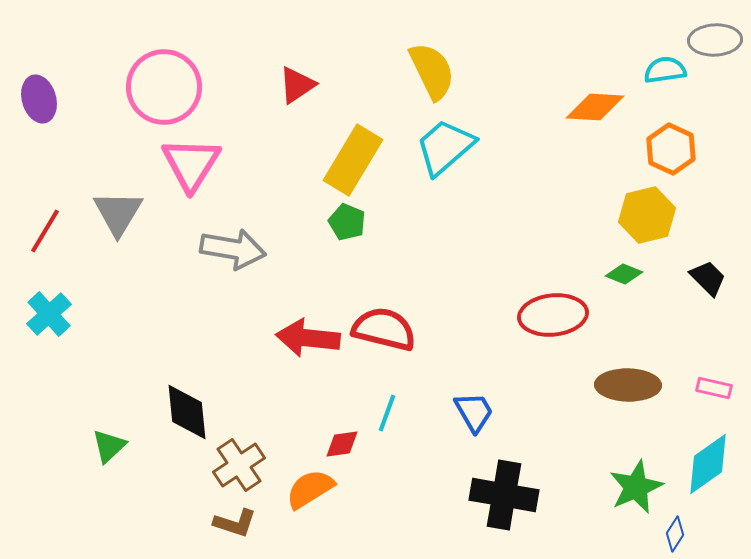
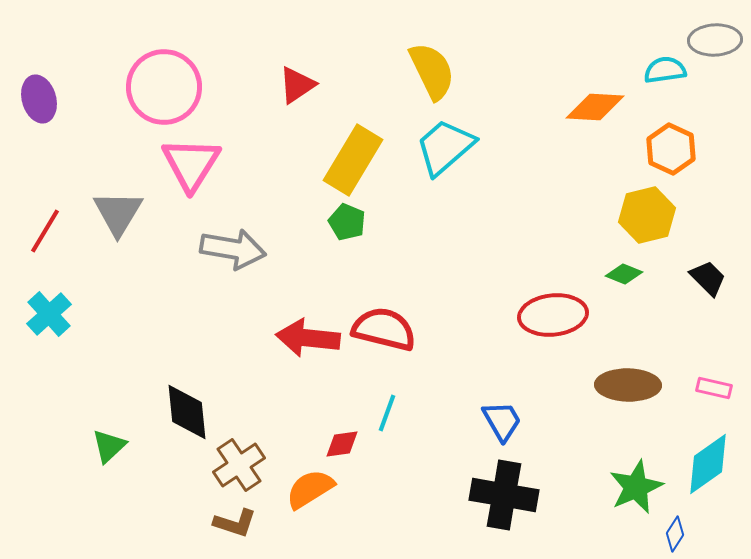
blue trapezoid: moved 28 px right, 9 px down
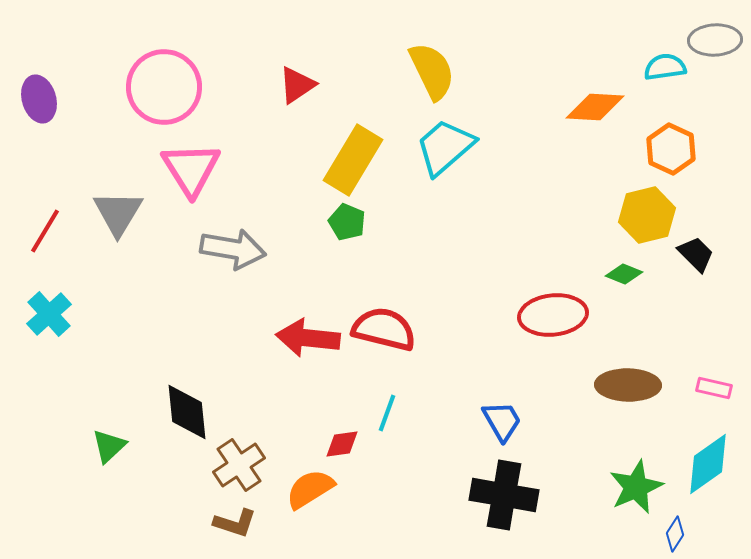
cyan semicircle: moved 3 px up
pink triangle: moved 5 px down; rotated 4 degrees counterclockwise
black trapezoid: moved 12 px left, 24 px up
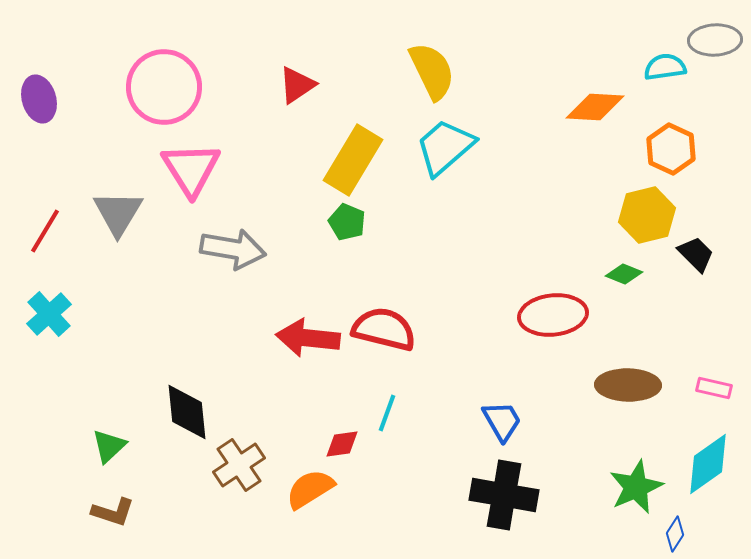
brown L-shape: moved 122 px left, 11 px up
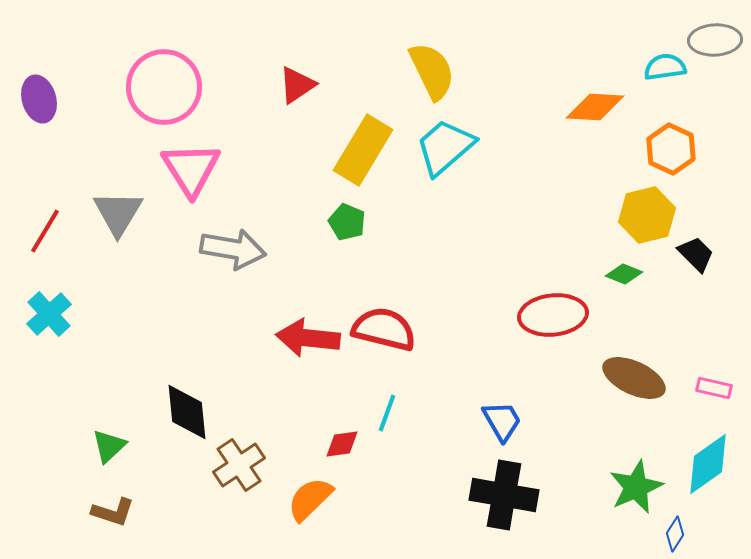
yellow rectangle: moved 10 px right, 10 px up
brown ellipse: moved 6 px right, 7 px up; rotated 24 degrees clockwise
orange semicircle: moved 10 px down; rotated 12 degrees counterclockwise
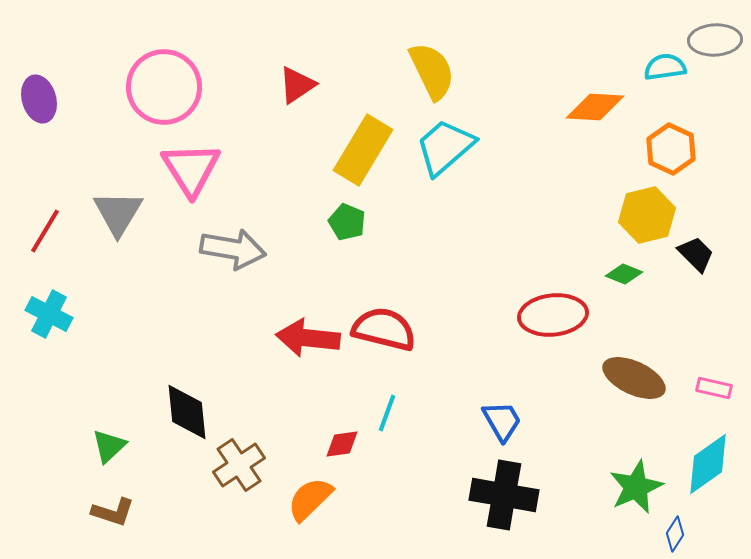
cyan cross: rotated 21 degrees counterclockwise
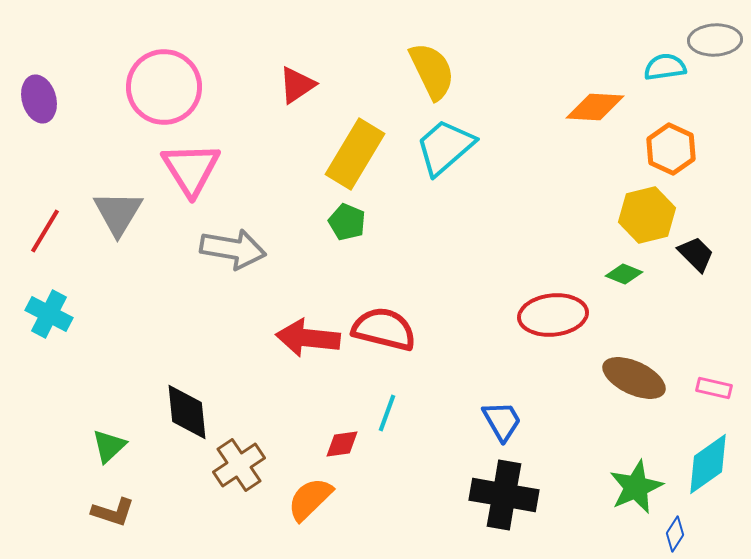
yellow rectangle: moved 8 px left, 4 px down
